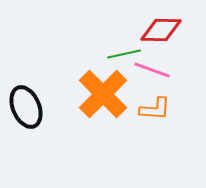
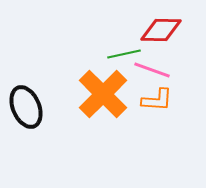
orange L-shape: moved 2 px right, 9 px up
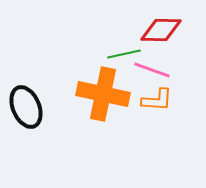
orange cross: rotated 33 degrees counterclockwise
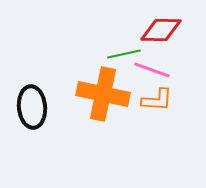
black ellipse: moved 6 px right; rotated 18 degrees clockwise
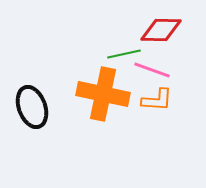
black ellipse: rotated 15 degrees counterclockwise
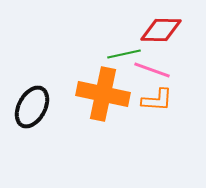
black ellipse: rotated 48 degrees clockwise
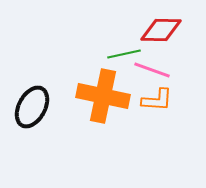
orange cross: moved 2 px down
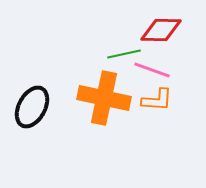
orange cross: moved 1 px right, 2 px down
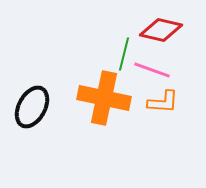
red diamond: rotated 12 degrees clockwise
green line: rotated 64 degrees counterclockwise
orange L-shape: moved 6 px right, 2 px down
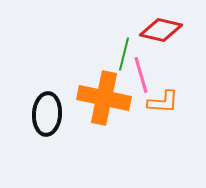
pink line: moved 11 px left, 5 px down; rotated 54 degrees clockwise
black ellipse: moved 15 px right, 7 px down; rotated 24 degrees counterclockwise
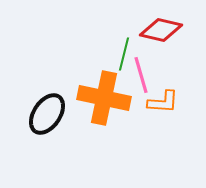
black ellipse: rotated 30 degrees clockwise
